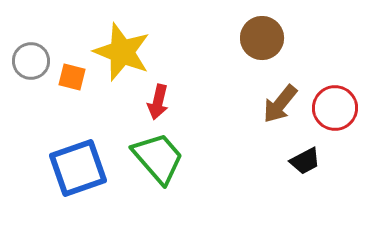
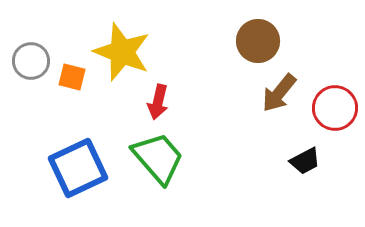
brown circle: moved 4 px left, 3 px down
brown arrow: moved 1 px left, 11 px up
blue square: rotated 6 degrees counterclockwise
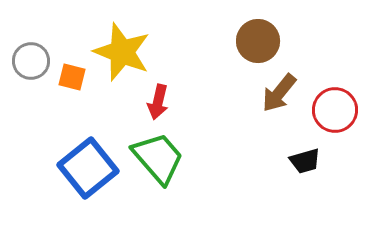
red circle: moved 2 px down
black trapezoid: rotated 12 degrees clockwise
blue square: moved 10 px right; rotated 14 degrees counterclockwise
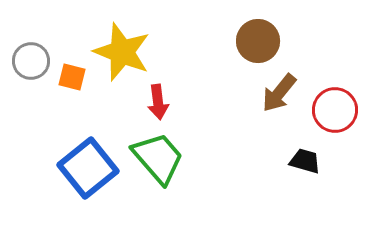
red arrow: rotated 20 degrees counterclockwise
black trapezoid: rotated 148 degrees counterclockwise
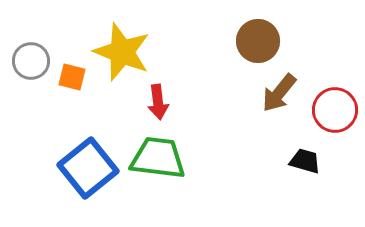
green trapezoid: rotated 42 degrees counterclockwise
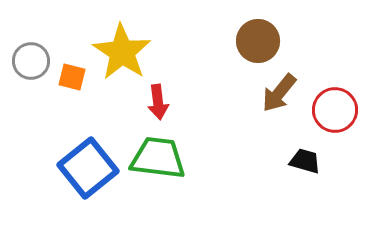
yellow star: rotated 12 degrees clockwise
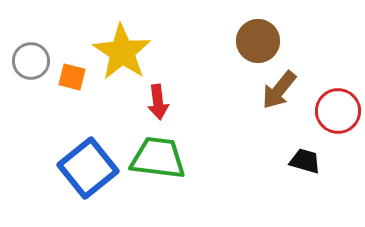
brown arrow: moved 3 px up
red circle: moved 3 px right, 1 px down
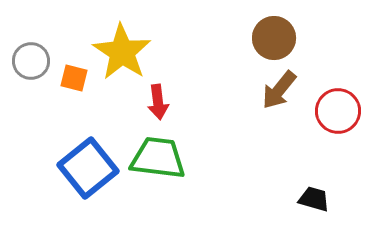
brown circle: moved 16 px right, 3 px up
orange square: moved 2 px right, 1 px down
black trapezoid: moved 9 px right, 38 px down
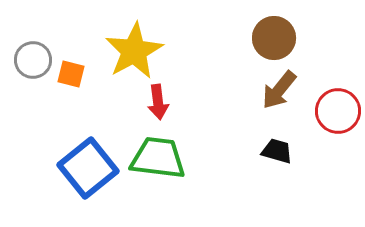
yellow star: moved 12 px right, 1 px up; rotated 10 degrees clockwise
gray circle: moved 2 px right, 1 px up
orange square: moved 3 px left, 4 px up
black trapezoid: moved 37 px left, 48 px up
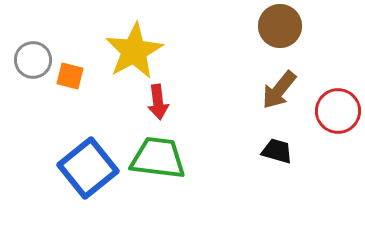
brown circle: moved 6 px right, 12 px up
orange square: moved 1 px left, 2 px down
